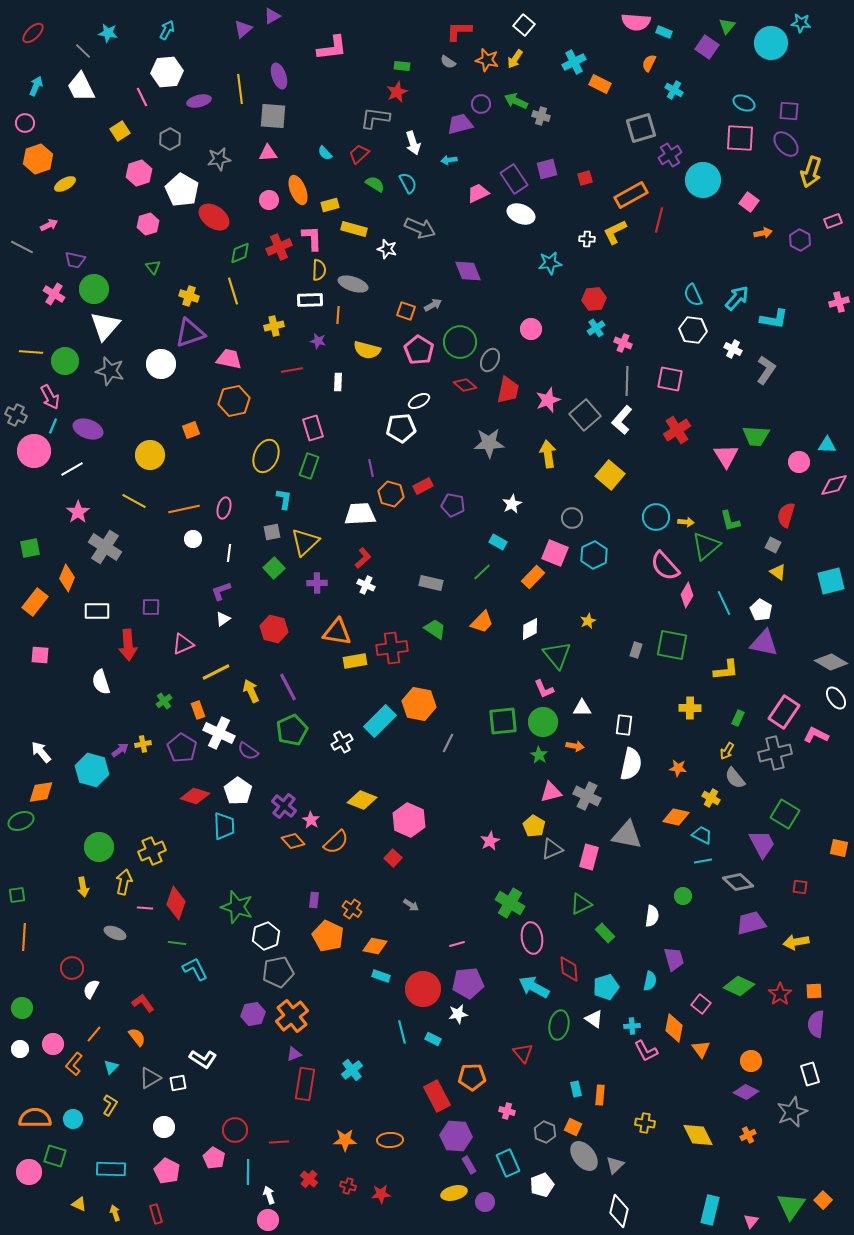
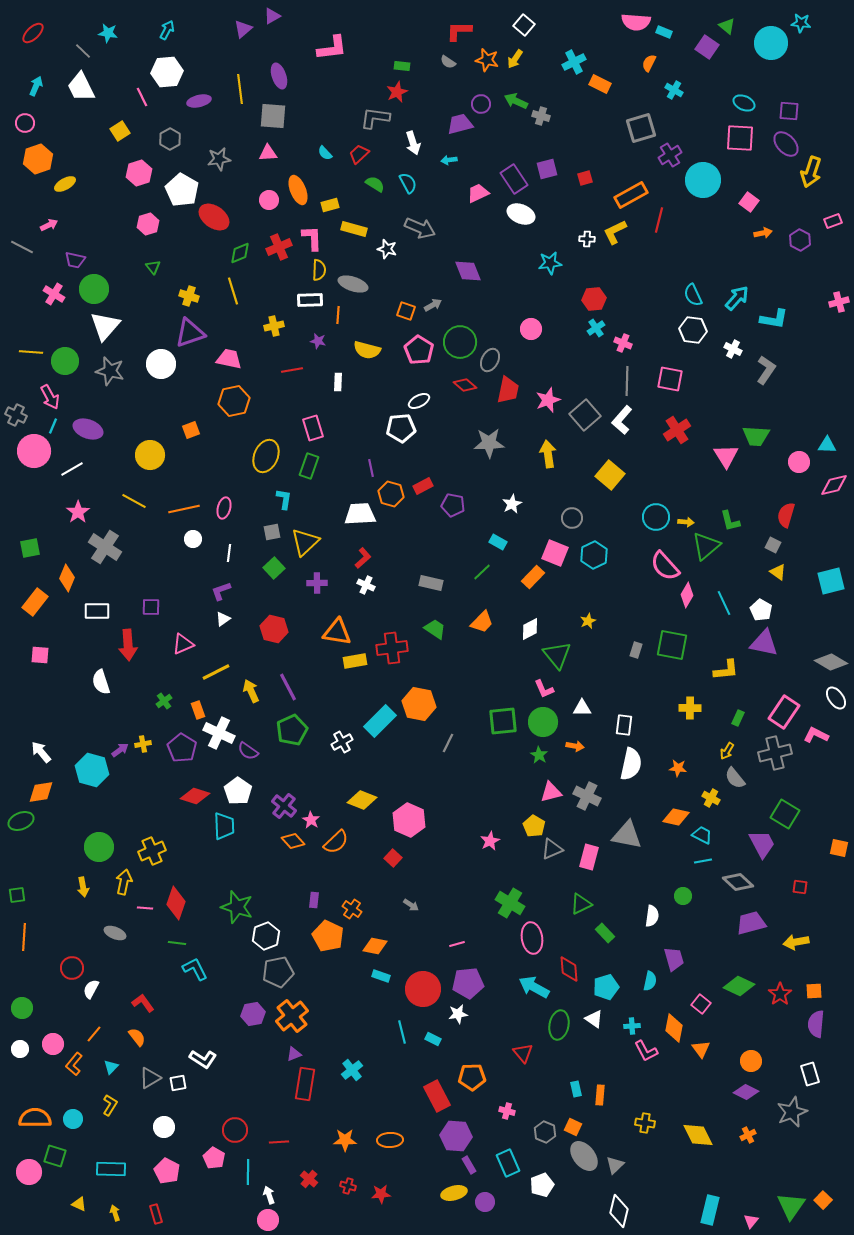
green triangle at (727, 26): rotated 30 degrees counterclockwise
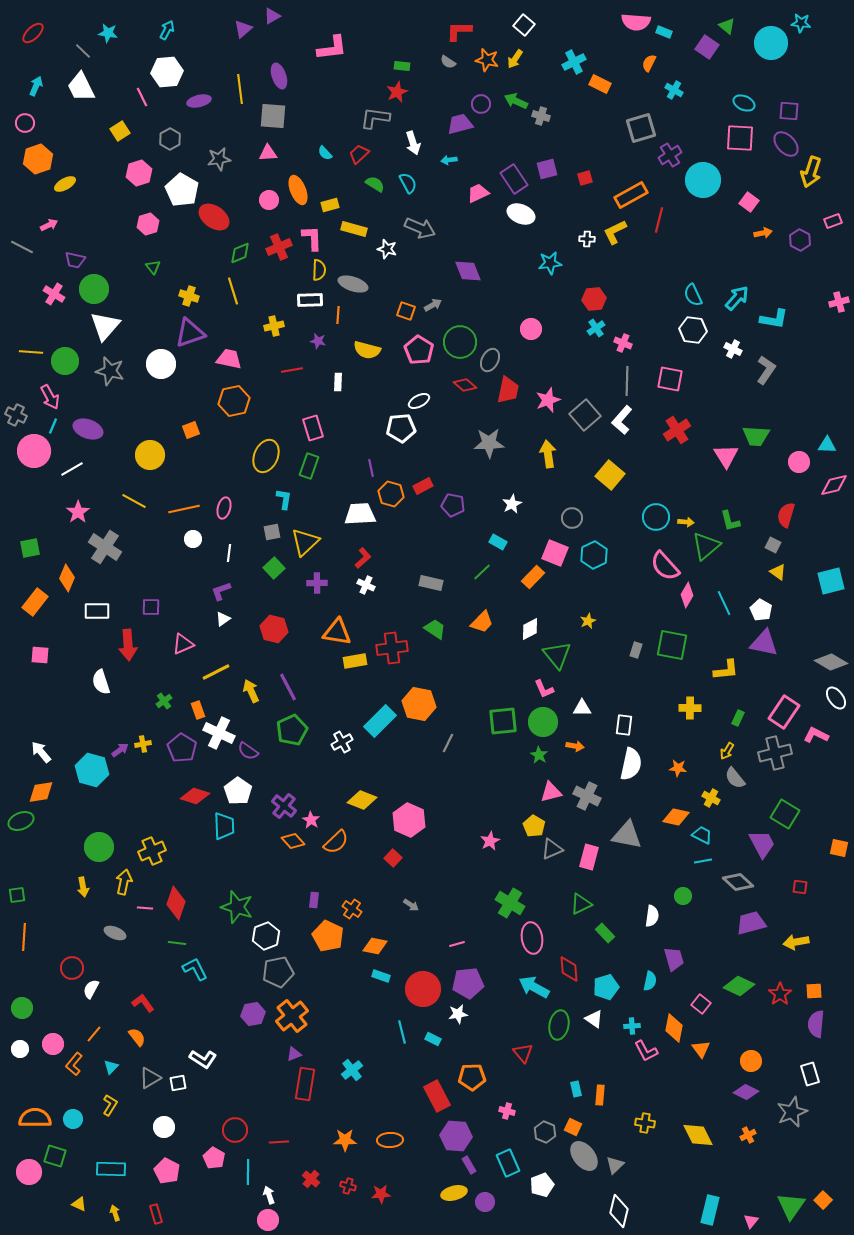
red cross at (309, 1179): moved 2 px right
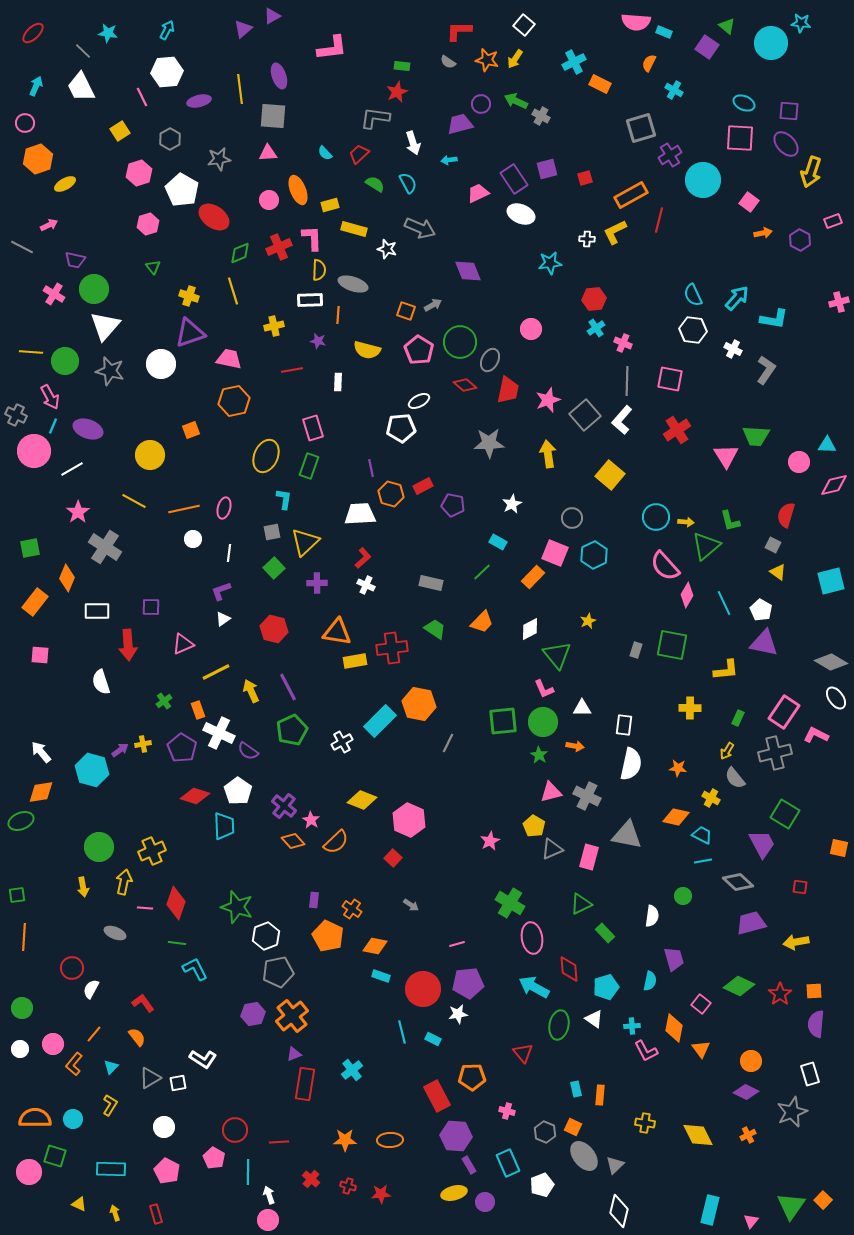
gray cross at (541, 116): rotated 12 degrees clockwise
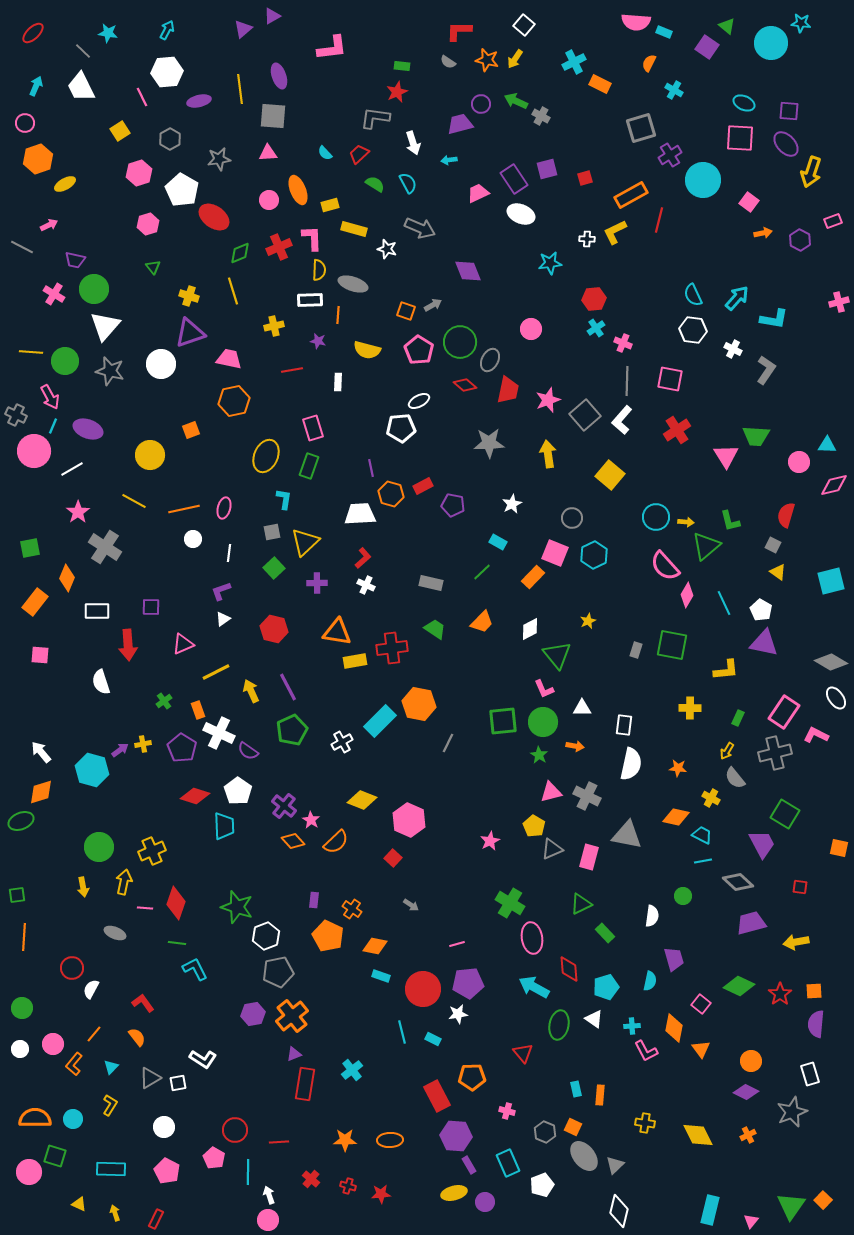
orange diamond at (41, 792): rotated 8 degrees counterclockwise
red rectangle at (156, 1214): moved 5 px down; rotated 42 degrees clockwise
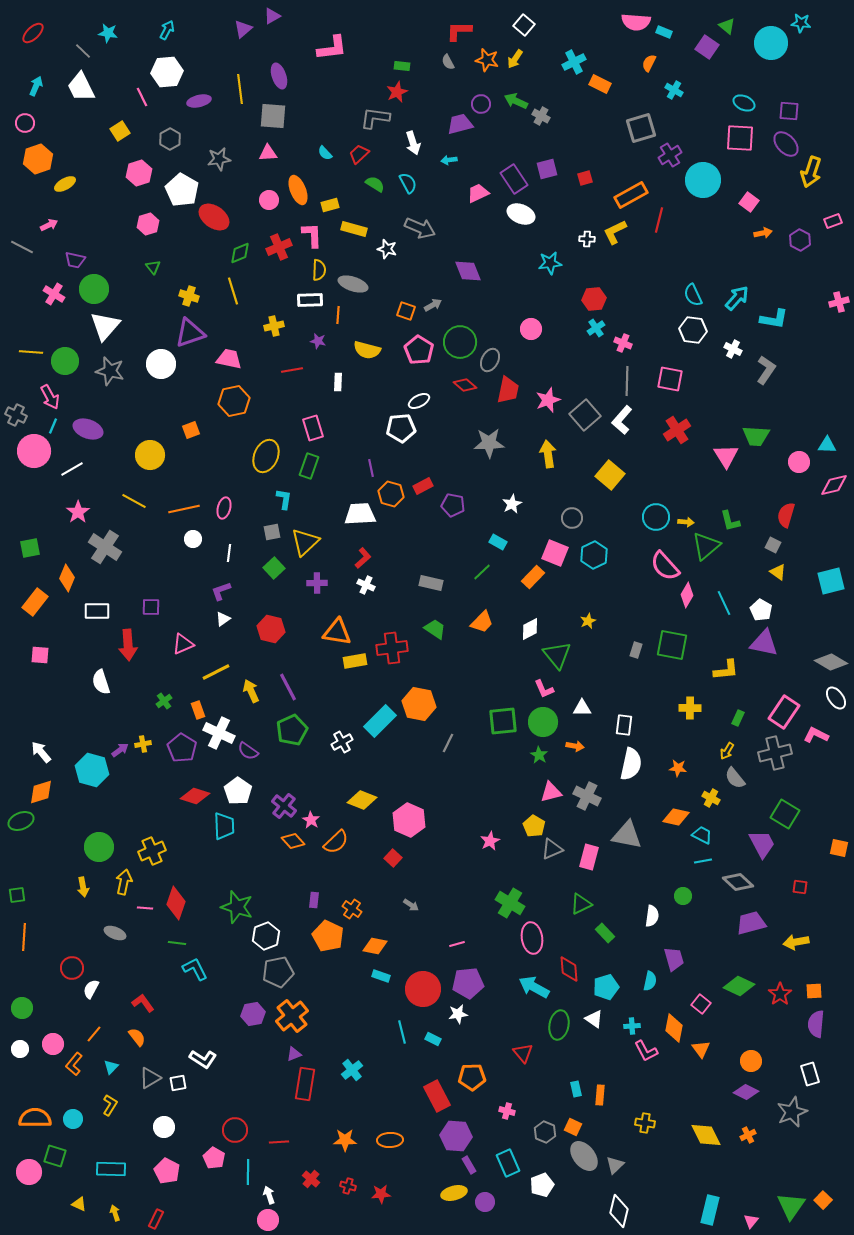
gray semicircle at (448, 62): rotated 28 degrees clockwise
pink L-shape at (312, 238): moved 3 px up
red hexagon at (274, 629): moved 3 px left
yellow diamond at (698, 1135): moved 8 px right
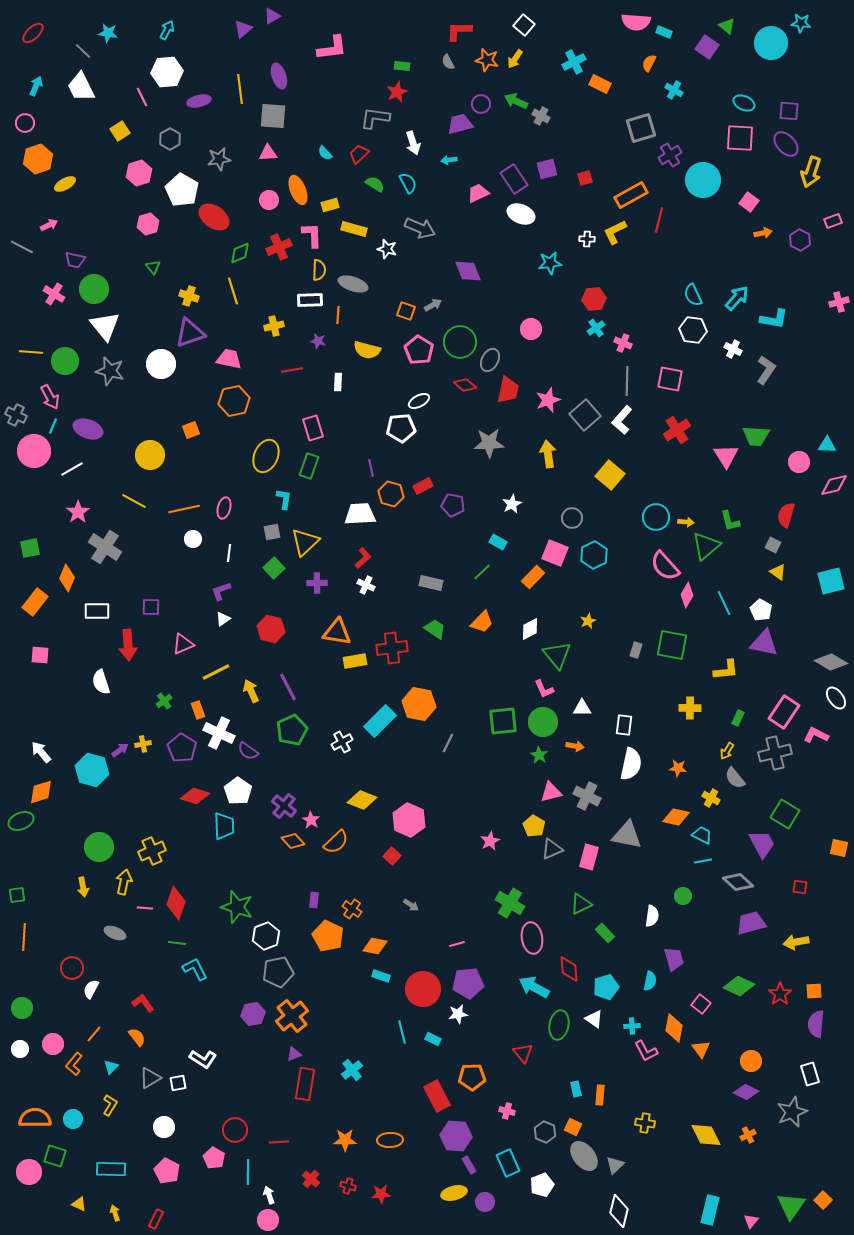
white triangle at (105, 326): rotated 20 degrees counterclockwise
red square at (393, 858): moved 1 px left, 2 px up
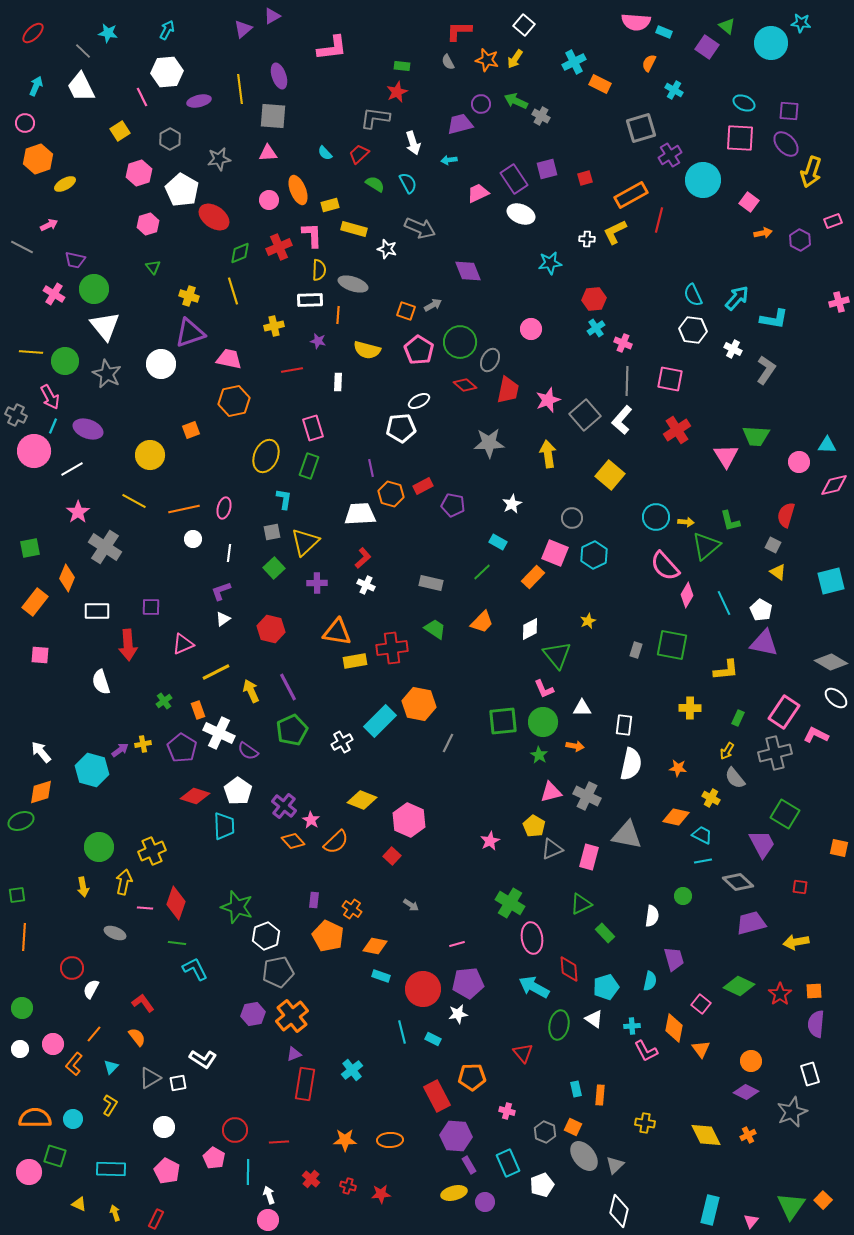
gray star at (110, 371): moved 3 px left, 3 px down; rotated 12 degrees clockwise
white ellipse at (836, 698): rotated 15 degrees counterclockwise
